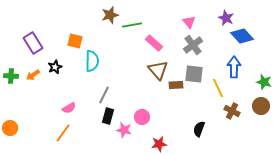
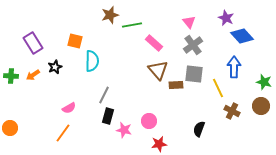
pink circle: moved 7 px right, 4 px down
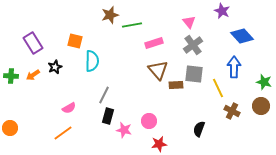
purple star: moved 4 px left, 7 px up
pink rectangle: rotated 60 degrees counterclockwise
orange line: rotated 18 degrees clockwise
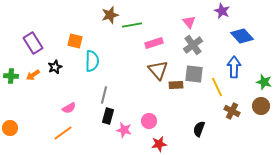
yellow line: moved 1 px left, 1 px up
gray line: rotated 12 degrees counterclockwise
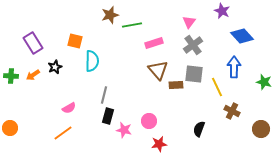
pink triangle: rotated 16 degrees clockwise
brown circle: moved 23 px down
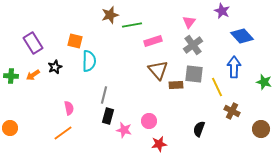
pink rectangle: moved 1 px left, 2 px up
cyan semicircle: moved 3 px left
pink semicircle: rotated 72 degrees counterclockwise
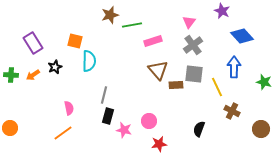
green cross: moved 1 px up
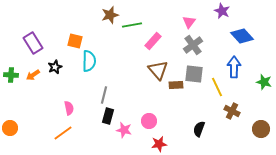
pink rectangle: rotated 30 degrees counterclockwise
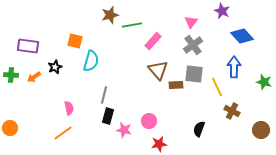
pink triangle: moved 2 px right
purple rectangle: moved 5 px left, 3 px down; rotated 50 degrees counterclockwise
cyan semicircle: moved 2 px right; rotated 15 degrees clockwise
orange arrow: moved 1 px right, 2 px down
brown circle: moved 1 px down
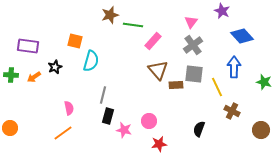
green line: moved 1 px right; rotated 18 degrees clockwise
gray line: moved 1 px left
